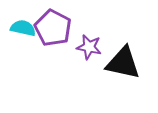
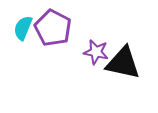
cyan semicircle: rotated 80 degrees counterclockwise
purple star: moved 7 px right, 5 px down
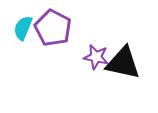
purple star: moved 5 px down
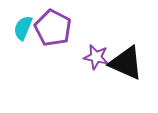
black triangle: moved 3 px right; rotated 12 degrees clockwise
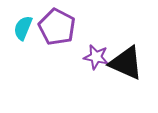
purple pentagon: moved 4 px right, 1 px up
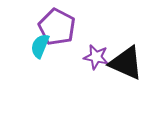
cyan semicircle: moved 17 px right, 18 px down
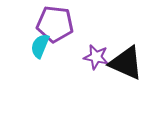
purple pentagon: moved 2 px left, 3 px up; rotated 21 degrees counterclockwise
